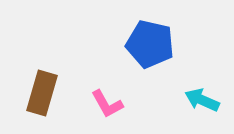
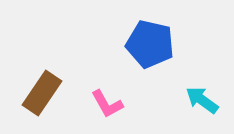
brown rectangle: rotated 18 degrees clockwise
cyan arrow: rotated 12 degrees clockwise
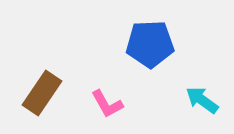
blue pentagon: rotated 15 degrees counterclockwise
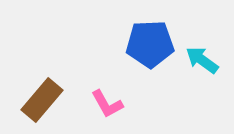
brown rectangle: moved 7 px down; rotated 6 degrees clockwise
cyan arrow: moved 40 px up
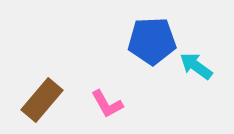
blue pentagon: moved 2 px right, 3 px up
cyan arrow: moved 6 px left, 6 px down
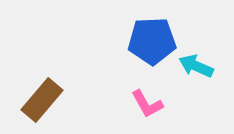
cyan arrow: rotated 12 degrees counterclockwise
pink L-shape: moved 40 px right
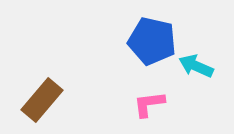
blue pentagon: rotated 15 degrees clockwise
pink L-shape: moved 2 px right; rotated 112 degrees clockwise
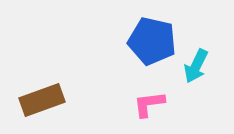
cyan arrow: rotated 88 degrees counterclockwise
brown rectangle: rotated 30 degrees clockwise
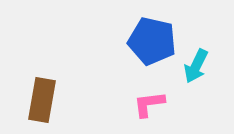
brown rectangle: rotated 60 degrees counterclockwise
